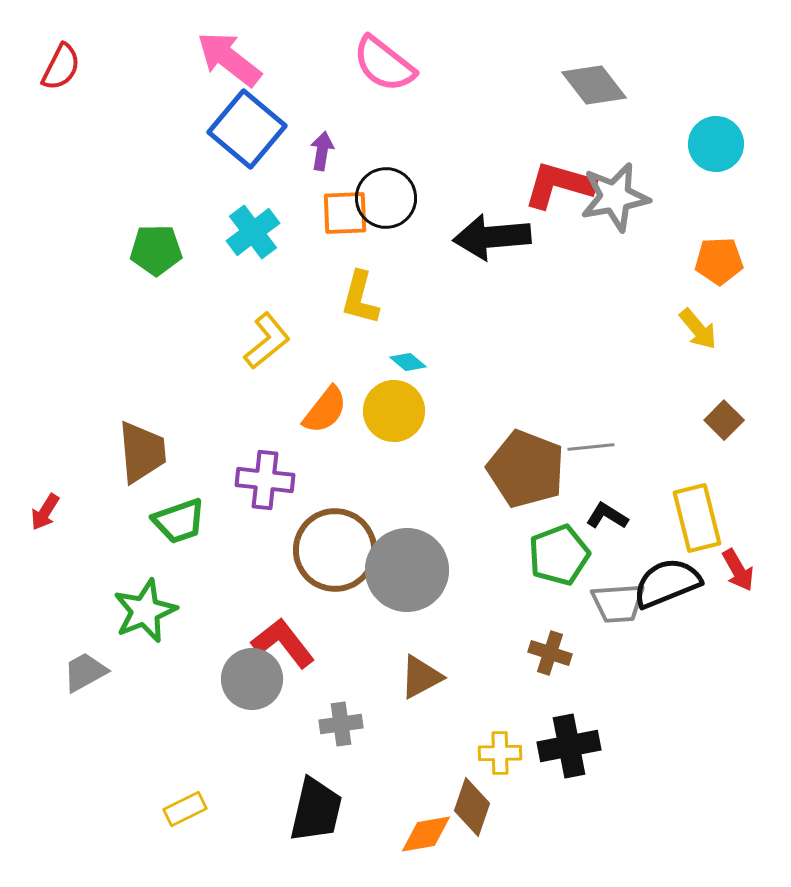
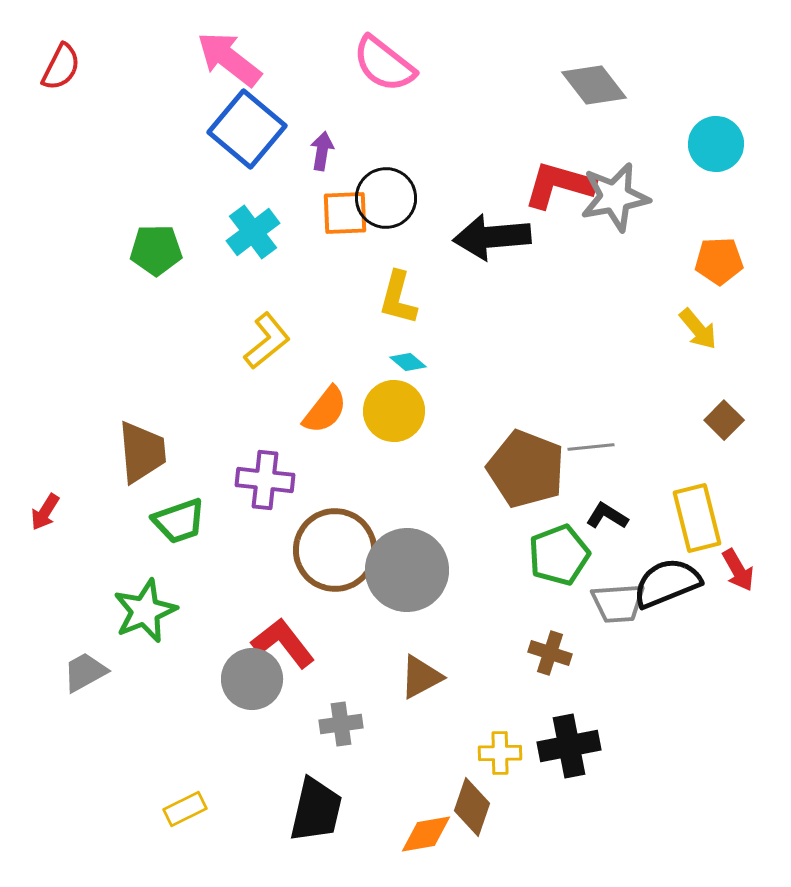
yellow L-shape at (360, 298): moved 38 px right
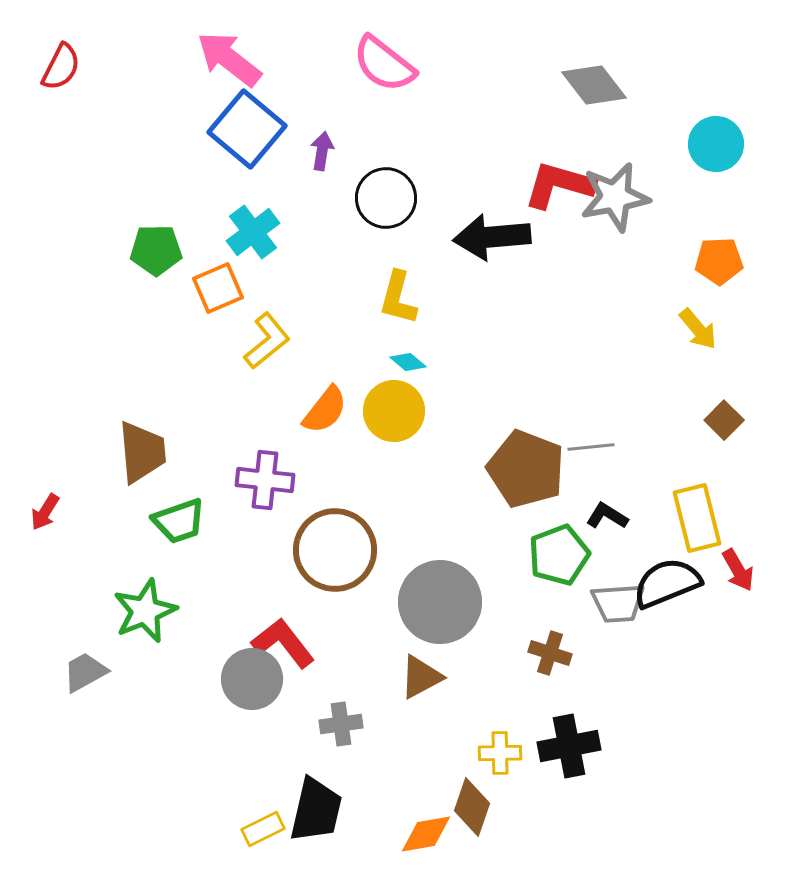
orange square at (345, 213): moved 127 px left, 75 px down; rotated 21 degrees counterclockwise
gray circle at (407, 570): moved 33 px right, 32 px down
yellow rectangle at (185, 809): moved 78 px right, 20 px down
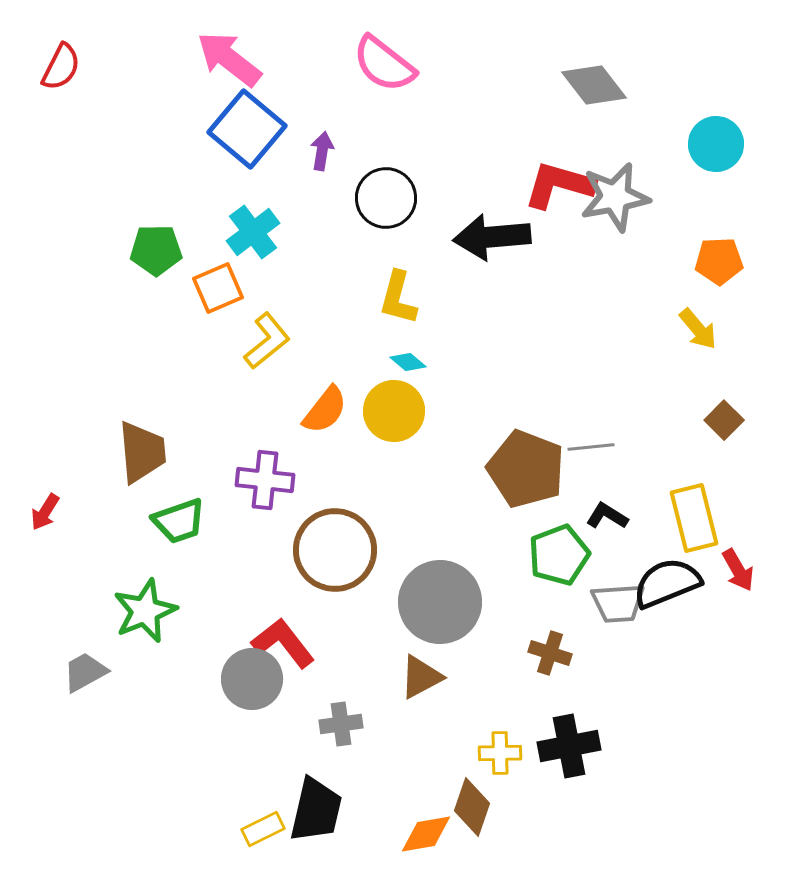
yellow rectangle at (697, 518): moved 3 px left
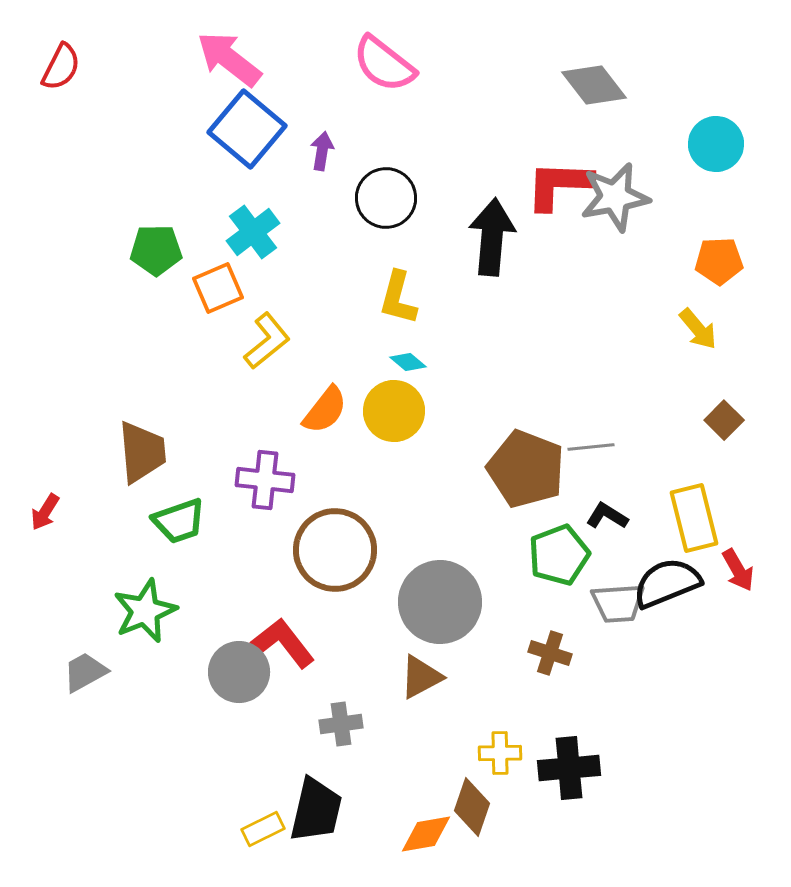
red L-shape at (559, 185): rotated 14 degrees counterclockwise
black arrow at (492, 237): rotated 100 degrees clockwise
gray circle at (252, 679): moved 13 px left, 7 px up
black cross at (569, 746): moved 22 px down; rotated 6 degrees clockwise
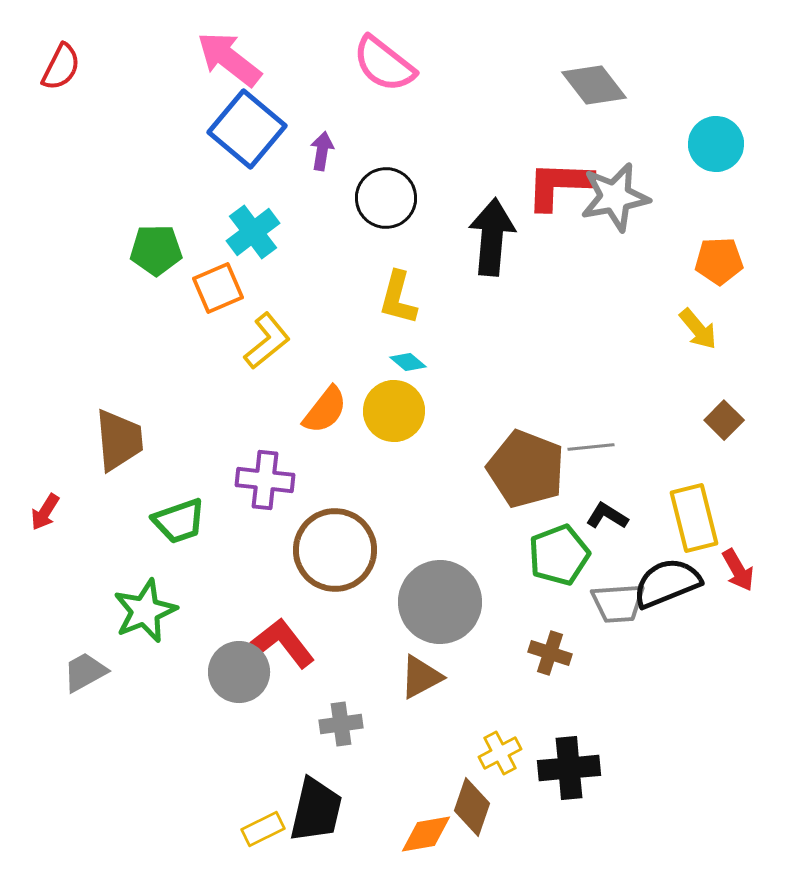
brown trapezoid at (142, 452): moved 23 px left, 12 px up
yellow cross at (500, 753): rotated 27 degrees counterclockwise
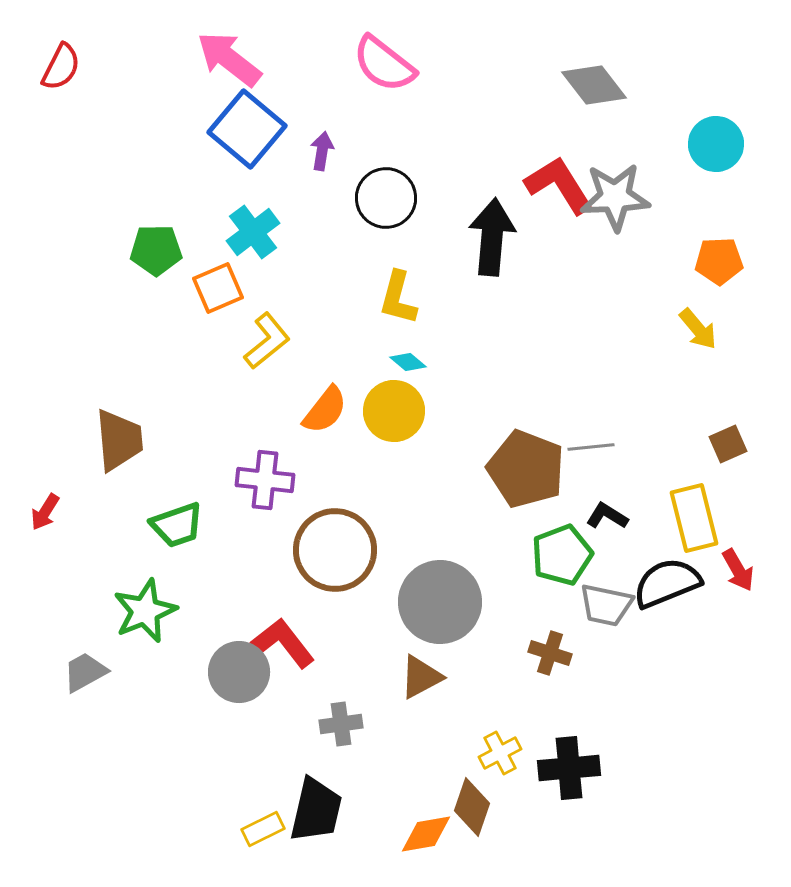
red L-shape at (559, 185): rotated 56 degrees clockwise
gray star at (615, 197): rotated 8 degrees clockwise
brown square at (724, 420): moved 4 px right, 24 px down; rotated 21 degrees clockwise
green trapezoid at (179, 521): moved 2 px left, 4 px down
green pentagon at (559, 555): moved 3 px right
gray trapezoid at (618, 603): moved 12 px left, 2 px down; rotated 16 degrees clockwise
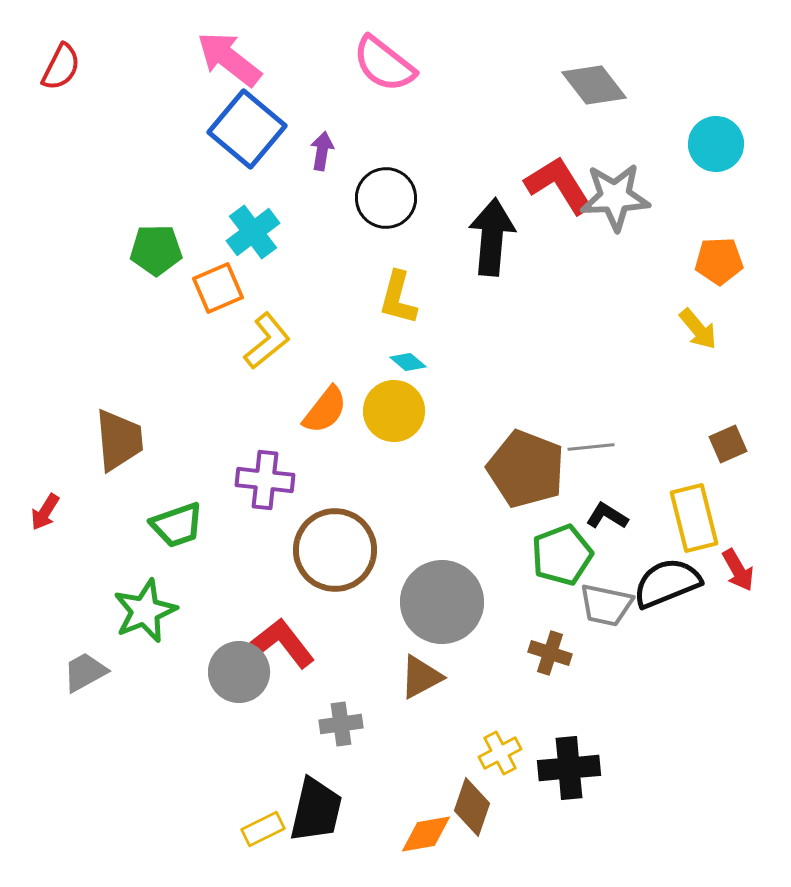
gray circle at (440, 602): moved 2 px right
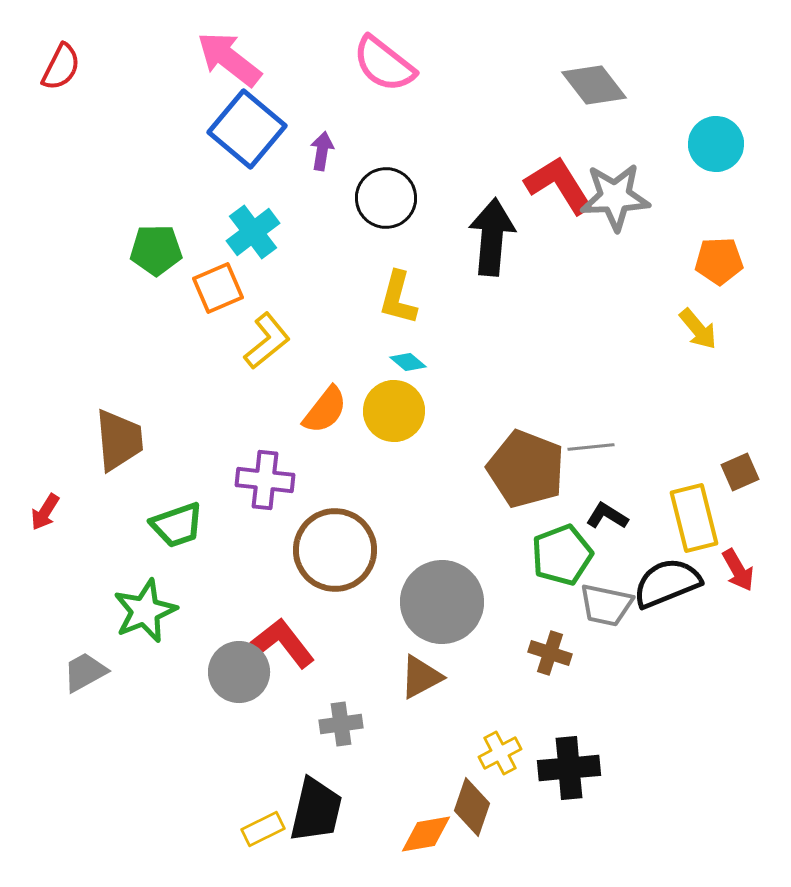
brown square at (728, 444): moved 12 px right, 28 px down
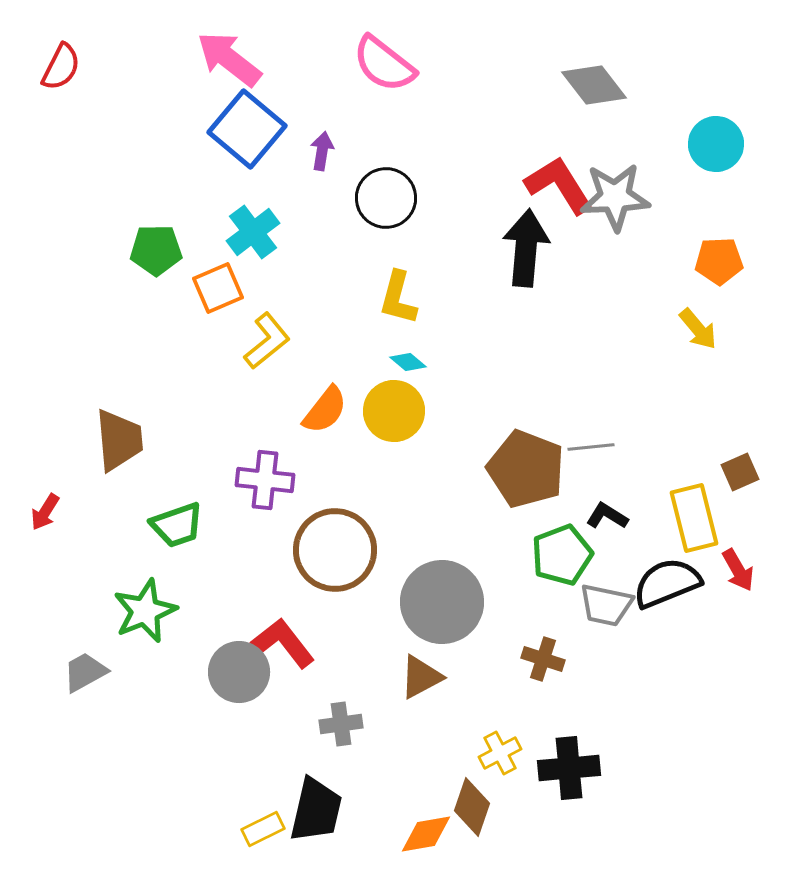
black arrow at (492, 237): moved 34 px right, 11 px down
brown cross at (550, 653): moved 7 px left, 6 px down
